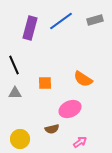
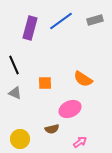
gray triangle: rotated 24 degrees clockwise
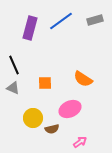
gray triangle: moved 2 px left, 5 px up
yellow circle: moved 13 px right, 21 px up
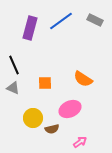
gray rectangle: rotated 42 degrees clockwise
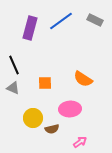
pink ellipse: rotated 20 degrees clockwise
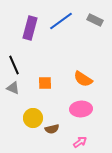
pink ellipse: moved 11 px right
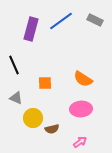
purple rectangle: moved 1 px right, 1 px down
gray triangle: moved 3 px right, 10 px down
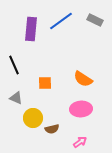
purple rectangle: rotated 10 degrees counterclockwise
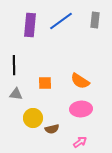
gray rectangle: rotated 70 degrees clockwise
purple rectangle: moved 1 px left, 4 px up
black line: rotated 24 degrees clockwise
orange semicircle: moved 3 px left, 2 px down
gray triangle: moved 4 px up; rotated 16 degrees counterclockwise
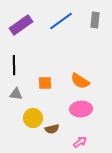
purple rectangle: moved 9 px left; rotated 50 degrees clockwise
